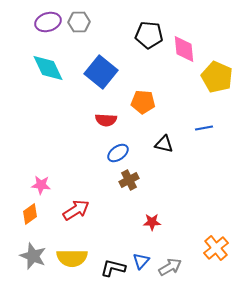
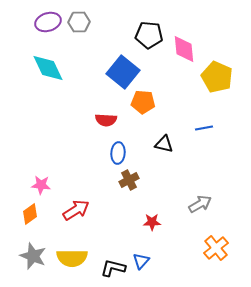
blue square: moved 22 px right
blue ellipse: rotated 50 degrees counterclockwise
gray arrow: moved 30 px right, 63 px up
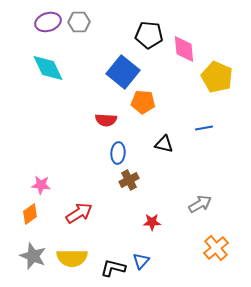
red arrow: moved 3 px right, 3 px down
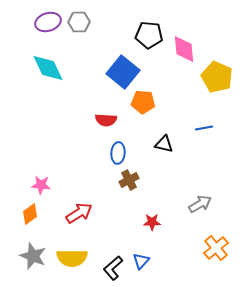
black L-shape: rotated 55 degrees counterclockwise
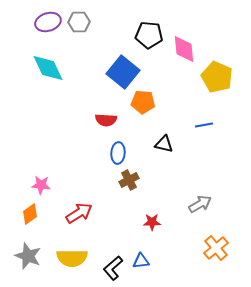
blue line: moved 3 px up
gray star: moved 5 px left
blue triangle: rotated 42 degrees clockwise
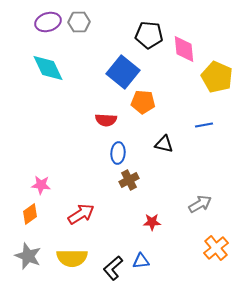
red arrow: moved 2 px right, 1 px down
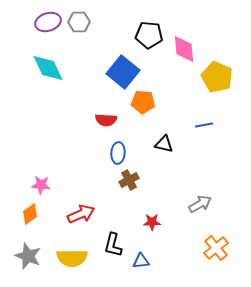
red arrow: rotated 8 degrees clockwise
black L-shape: moved 23 px up; rotated 35 degrees counterclockwise
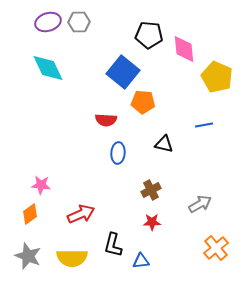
brown cross: moved 22 px right, 10 px down
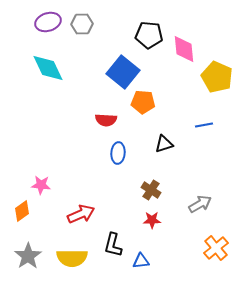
gray hexagon: moved 3 px right, 2 px down
black triangle: rotated 30 degrees counterclockwise
brown cross: rotated 30 degrees counterclockwise
orange diamond: moved 8 px left, 3 px up
red star: moved 2 px up
gray star: rotated 16 degrees clockwise
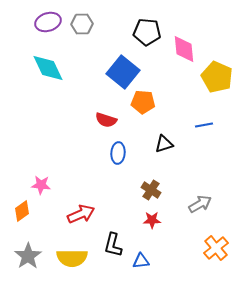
black pentagon: moved 2 px left, 3 px up
red semicircle: rotated 15 degrees clockwise
